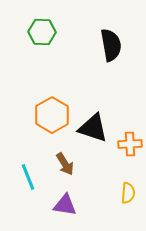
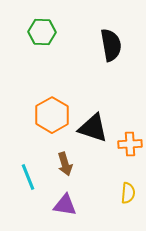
brown arrow: rotated 15 degrees clockwise
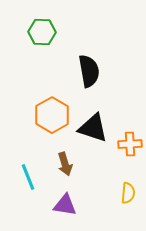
black semicircle: moved 22 px left, 26 px down
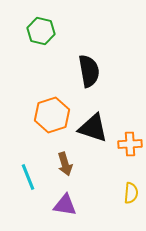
green hexagon: moved 1 px left, 1 px up; rotated 12 degrees clockwise
orange hexagon: rotated 12 degrees clockwise
yellow semicircle: moved 3 px right
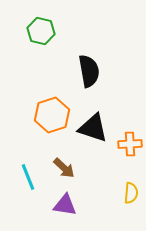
brown arrow: moved 1 px left, 4 px down; rotated 30 degrees counterclockwise
